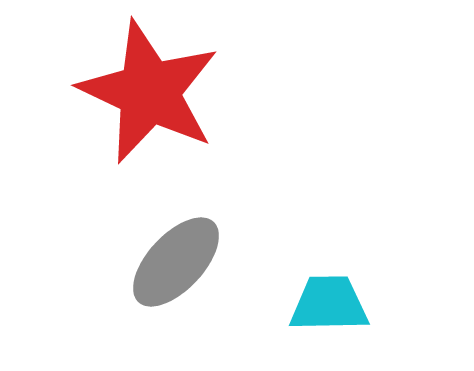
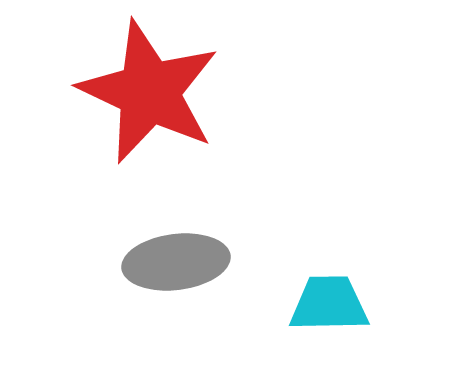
gray ellipse: rotated 40 degrees clockwise
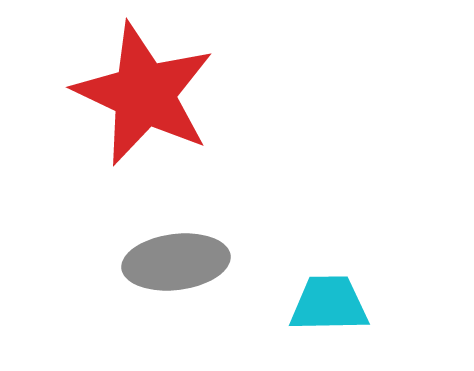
red star: moved 5 px left, 2 px down
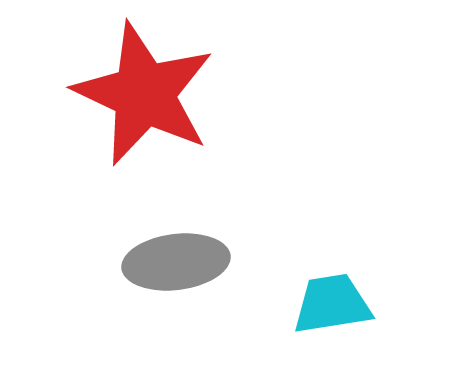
cyan trapezoid: moved 3 px right; rotated 8 degrees counterclockwise
